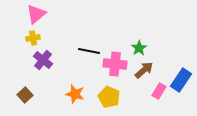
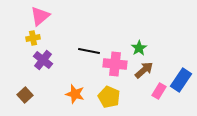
pink triangle: moved 4 px right, 2 px down
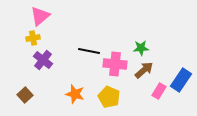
green star: moved 2 px right; rotated 28 degrees clockwise
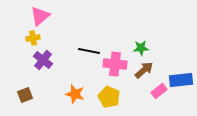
blue rectangle: rotated 50 degrees clockwise
pink rectangle: rotated 21 degrees clockwise
brown square: rotated 21 degrees clockwise
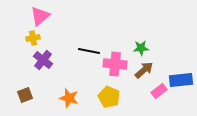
orange star: moved 6 px left, 4 px down
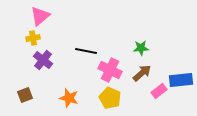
black line: moved 3 px left
pink cross: moved 5 px left, 6 px down; rotated 20 degrees clockwise
brown arrow: moved 2 px left, 3 px down
yellow pentagon: moved 1 px right, 1 px down
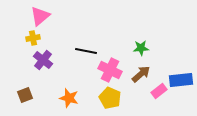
brown arrow: moved 1 px left, 1 px down
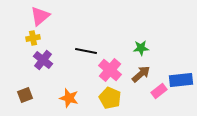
pink cross: rotated 15 degrees clockwise
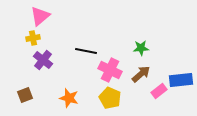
pink cross: rotated 15 degrees counterclockwise
